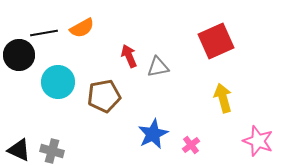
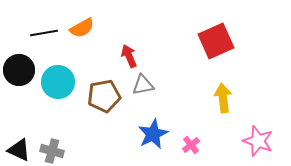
black circle: moved 15 px down
gray triangle: moved 15 px left, 18 px down
yellow arrow: rotated 8 degrees clockwise
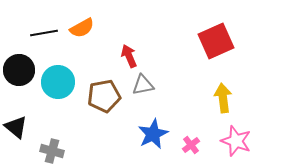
pink star: moved 22 px left
black triangle: moved 3 px left, 23 px up; rotated 15 degrees clockwise
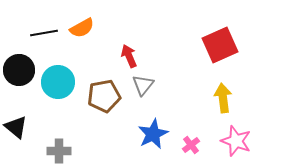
red square: moved 4 px right, 4 px down
gray triangle: rotated 40 degrees counterclockwise
gray cross: moved 7 px right; rotated 15 degrees counterclockwise
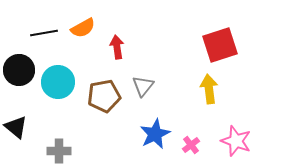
orange semicircle: moved 1 px right
red square: rotated 6 degrees clockwise
red arrow: moved 12 px left, 9 px up; rotated 15 degrees clockwise
gray triangle: moved 1 px down
yellow arrow: moved 14 px left, 9 px up
blue star: moved 2 px right
